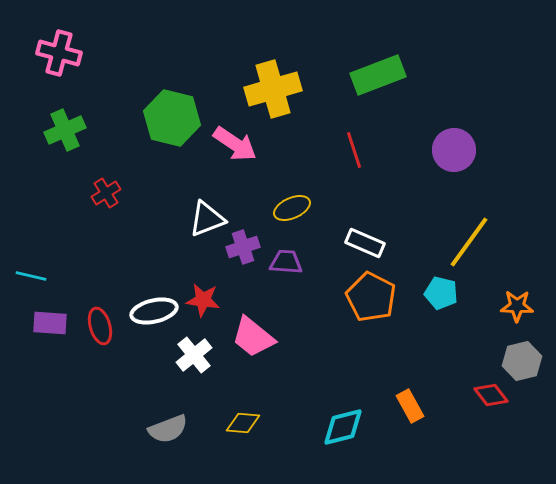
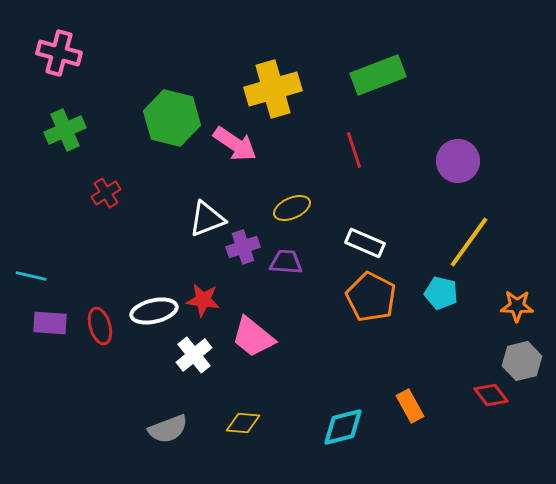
purple circle: moved 4 px right, 11 px down
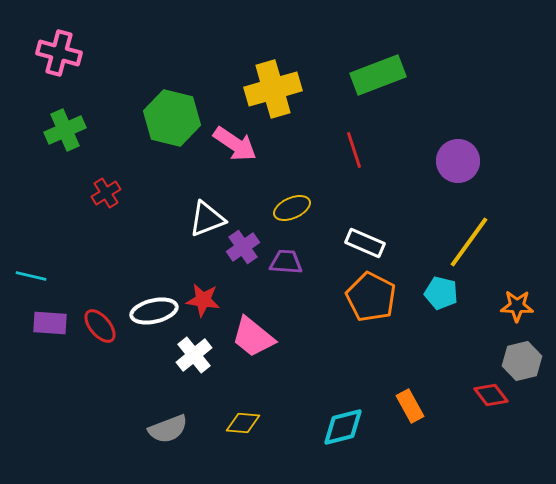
purple cross: rotated 16 degrees counterclockwise
red ellipse: rotated 24 degrees counterclockwise
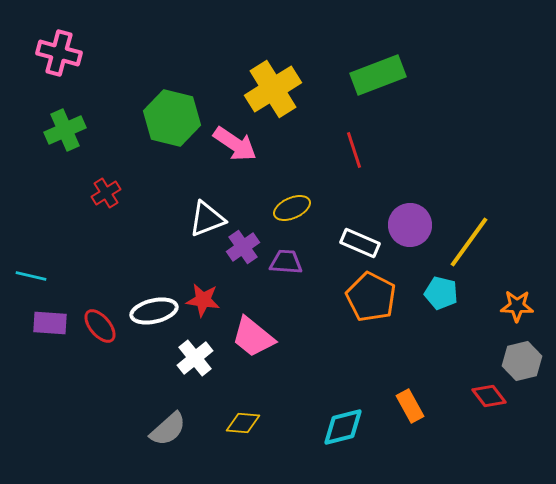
yellow cross: rotated 16 degrees counterclockwise
purple circle: moved 48 px left, 64 px down
white rectangle: moved 5 px left
white cross: moved 1 px right, 3 px down
red diamond: moved 2 px left, 1 px down
gray semicircle: rotated 21 degrees counterclockwise
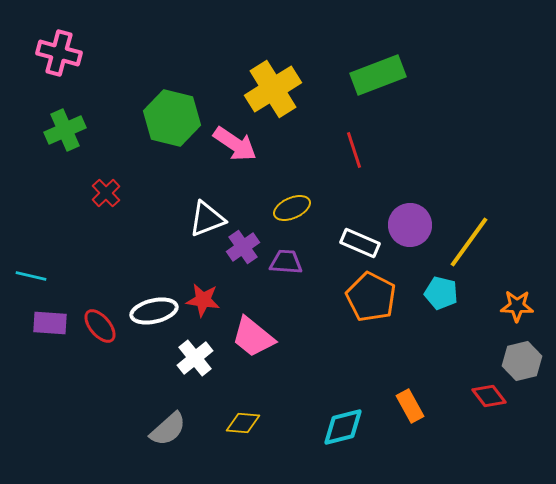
red cross: rotated 12 degrees counterclockwise
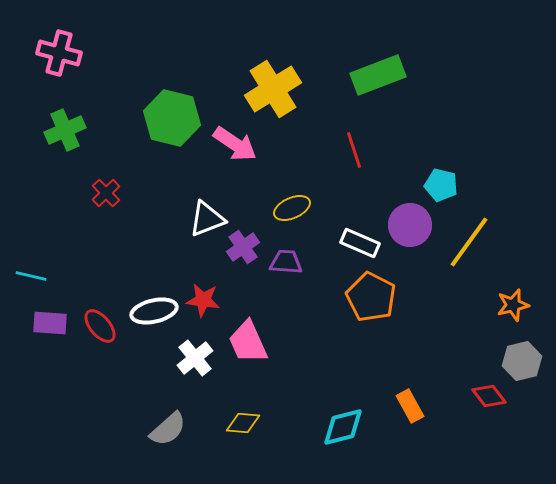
cyan pentagon: moved 108 px up
orange star: moved 4 px left, 1 px up; rotated 16 degrees counterclockwise
pink trapezoid: moved 5 px left, 5 px down; rotated 27 degrees clockwise
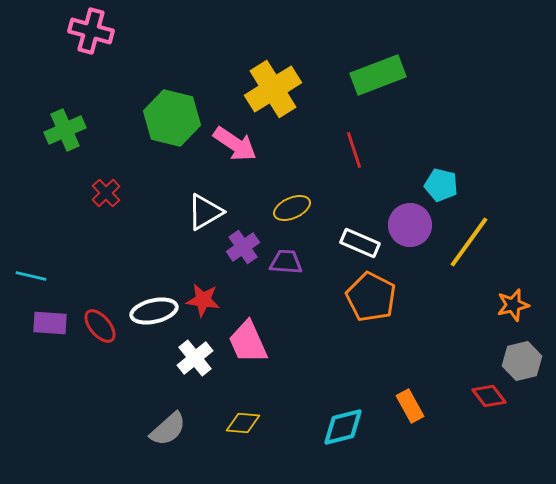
pink cross: moved 32 px right, 22 px up
white triangle: moved 2 px left, 7 px up; rotated 9 degrees counterclockwise
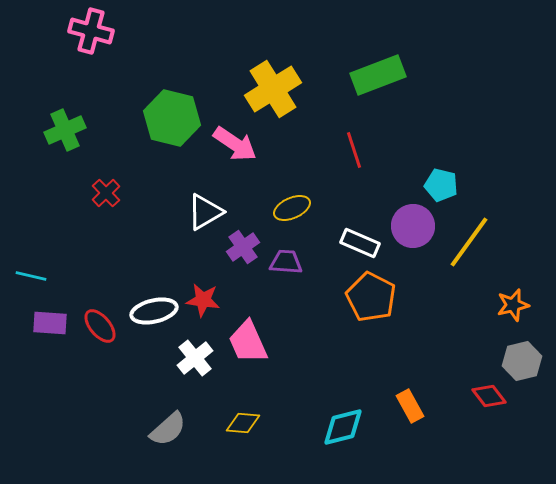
purple circle: moved 3 px right, 1 px down
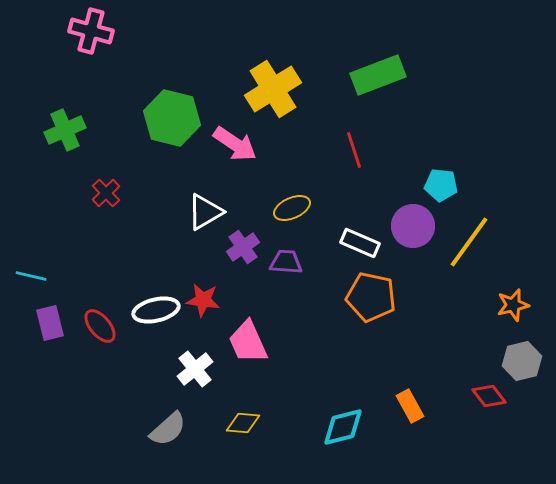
cyan pentagon: rotated 8 degrees counterclockwise
orange pentagon: rotated 15 degrees counterclockwise
white ellipse: moved 2 px right, 1 px up
purple rectangle: rotated 72 degrees clockwise
white cross: moved 11 px down
